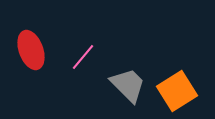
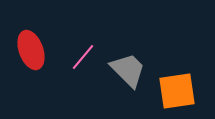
gray trapezoid: moved 15 px up
orange square: rotated 24 degrees clockwise
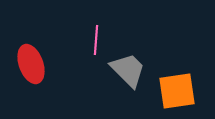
red ellipse: moved 14 px down
pink line: moved 13 px right, 17 px up; rotated 36 degrees counterclockwise
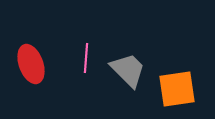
pink line: moved 10 px left, 18 px down
orange square: moved 2 px up
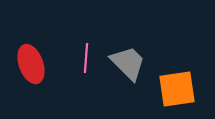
gray trapezoid: moved 7 px up
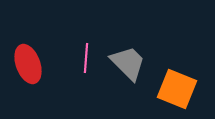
red ellipse: moved 3 px left
orange square: rotated 30 degrees clockwise
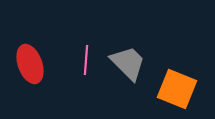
pink line: moved 2 px down
red ellipse: moved 2 px right
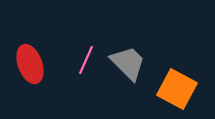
pink line: rotated 20 degrees clockwise
orange square: rotated 6 degrees clockwise
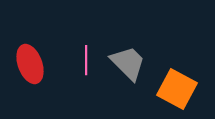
pink line: rotated 24 degrees counterclockwise
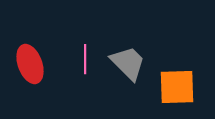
pink line: moved 1 px left, 1 px up
orange square: moved 2 px up; rotated 30 degrees counterclockwise
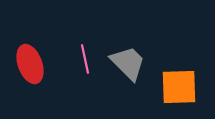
pink line: rotated 12 degrees counterclockwise
orange square: moved 2 px right
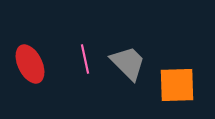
red ellipse: rotated 6 degrees counterclockwise
orange square: moved 2 px left, 2 px up
